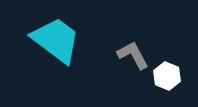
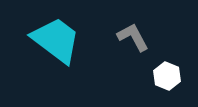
gray L-shape: moved 18 px up
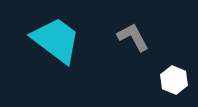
white hexagon: moved 7 px right, 4 px down
